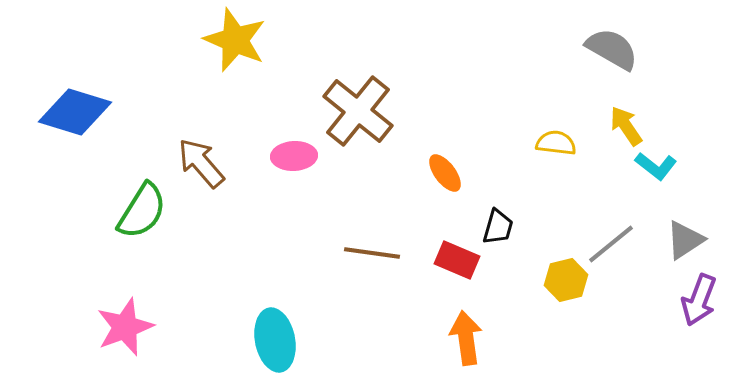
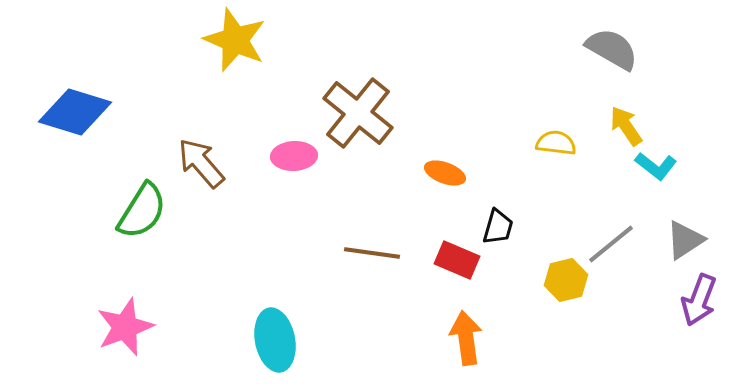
brown cross: moved 2 px down
orange ellipse: rotated 33 degrees counterclockwise
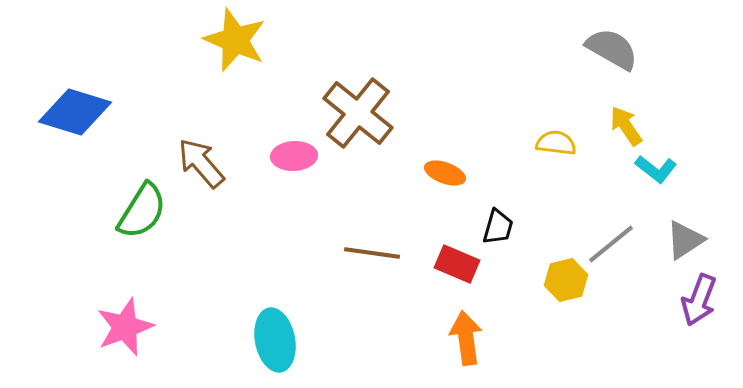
cyan L-shape: moved 3 px down
red rectangle: moved 4 px down
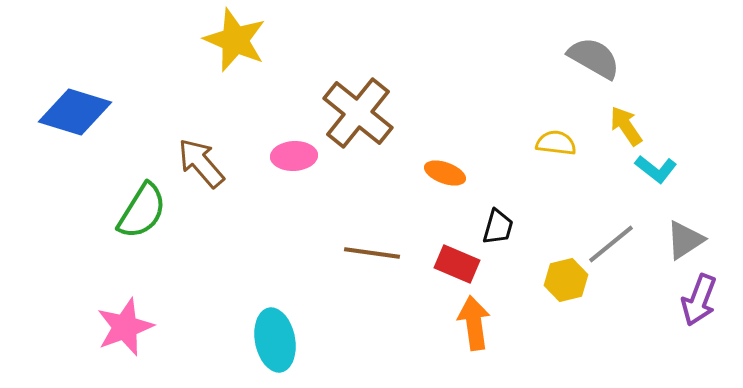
gray semicircle: moved 18 px left, 9 px down
orange arrow: moved 8 px right, 15 px up
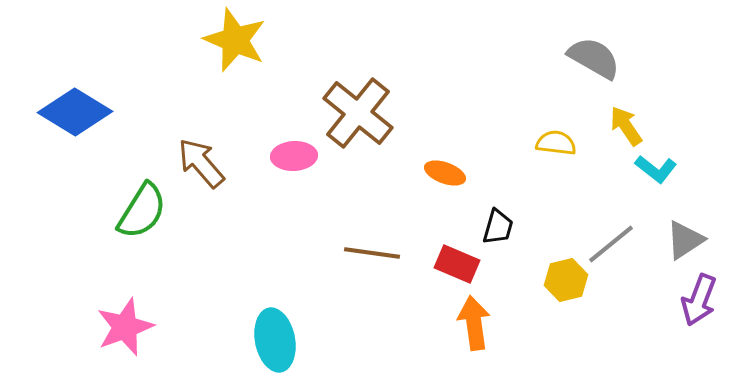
blue diamond: rotated 14 degrees clockwise
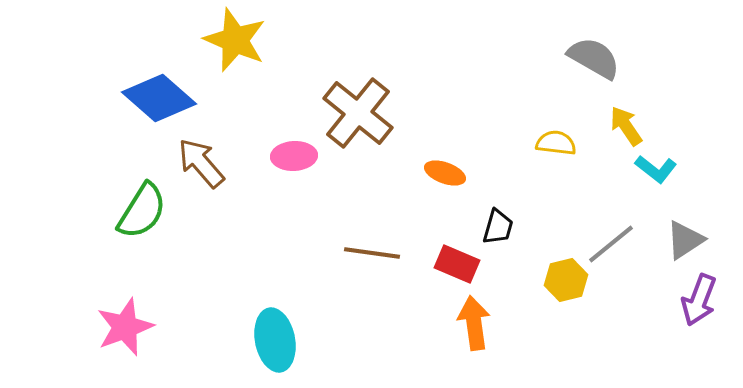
blue diamond: moved 84 px right, 14 px up; rotated 10 degrees clockwise
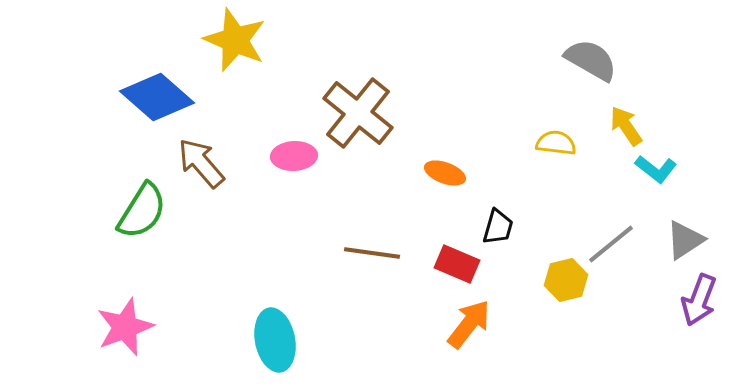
gray semicircle: moved 3 px left, 2 px down
blue diamond: moved 2 px left, 1 px up
orange arrow: moved 5 px left, 1 px down; rotated 46 degrees clockwise
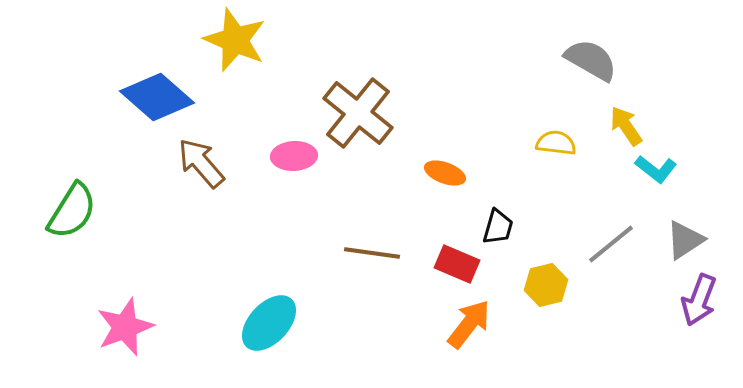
green semicircle: moved 70 px left
yellow hexagon: moved 20 px left, 5 px down
cyan ellipse: moved 6 px left, 17 px up; rotated 54 degrees clockwise
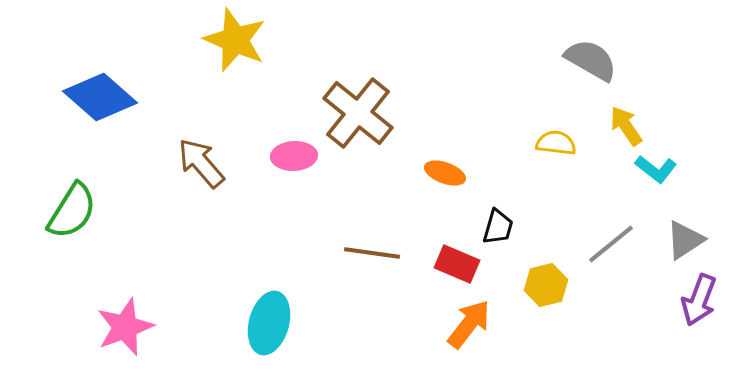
blue diamond: moved 57 px left
cyan ellipse: rotated 28 degrees counterclockwise
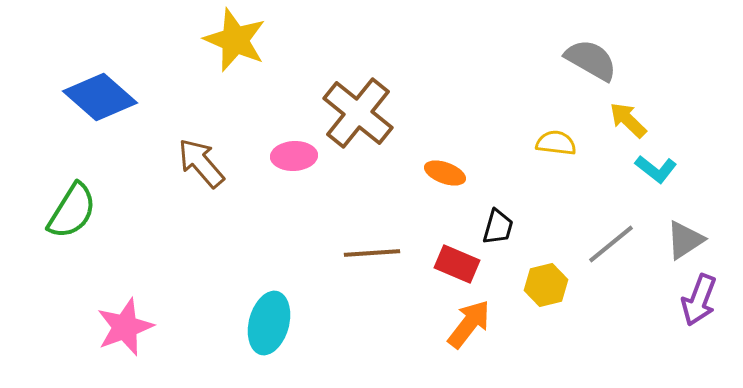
yellow arrow: moved 2 px right, 6 px up; rotated 12 degrees counterclockwise
brown line: rotated 12 degrees counterclockwise
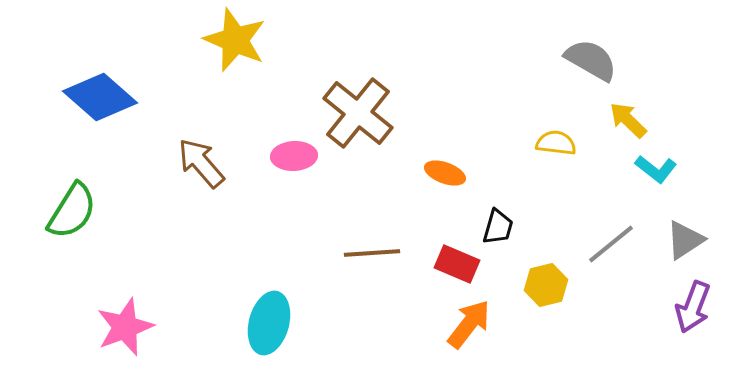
purple arrow: moved 6 px left, 7 px down
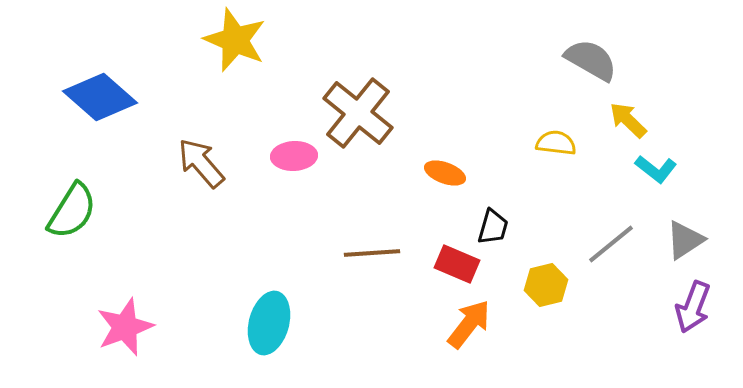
black trapezoid: moved 5 px left
